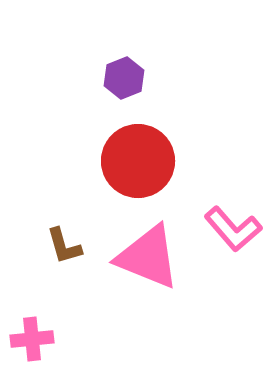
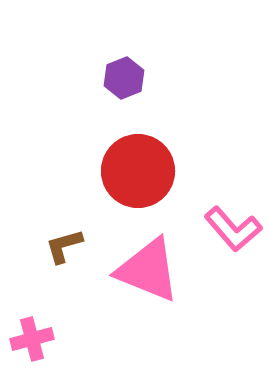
red circle: moved 10 px down
brown L-shape: rotated 90 degrees clockwise
pink triangle: moved 13 px down
pink cross: rotated 9 degrees counterclockwise
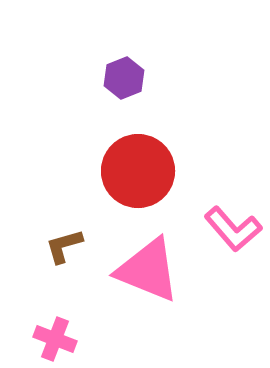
pink cross: moved 23 px right; rotated 36 degrees clockwise
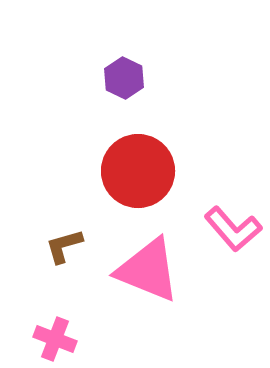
purple hexagon: rotated 12 degrees counterclockwise
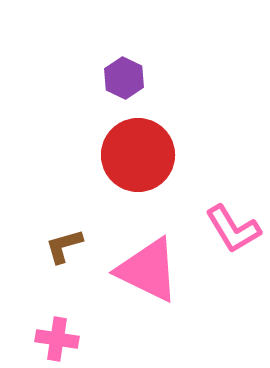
red circle: moved 16 px up
pink L-shape: rotated 10 degrees clockwise
pink triangle: rotated 4 degrees clockwise
pink cross: moved 2 px right; rotated 12 degrees counterclockwise
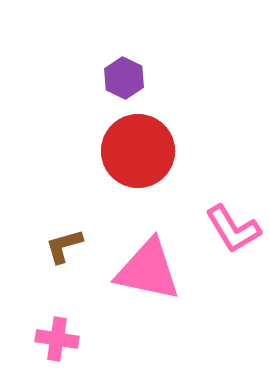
red circle: moved 4 px up
pink triangle: rotated 14 degrees counterclockwise
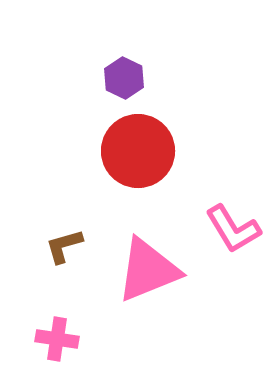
pink triangle: rotated 34 degrees counterclockwise
